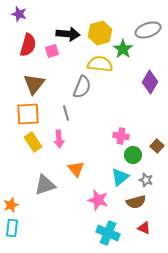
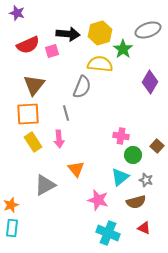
purple star: moved 2 px left, 1 px up
red semicircle: rotated 50 degrees clockwise
brown triangle: moved 1 px down
gray triangle: rotated 10 degrees counterclockwise
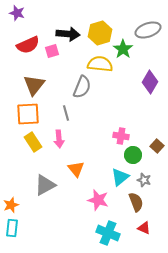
gray star: moved 2 px left
brown semicircle: rotated 96 degrees counterclockwise
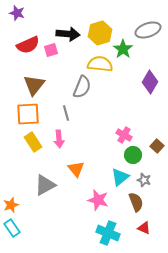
pink square: moved 1 px left, 1 px up
pink cross: moved 3 px right, 1 px up; rotated 21 degrees clockwise
cyan rectangle: rotated 42 degrees counterclockwise
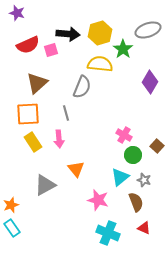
brown triangle: moved 3 px right, 2 px up; rotated 10 degrees clockwise
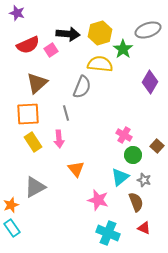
pink square: rotated 16 degrees counterclockwise
gray triangle: moved 10 px left, 2 px down
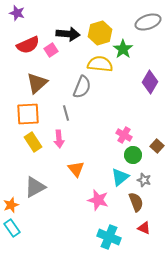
gray ellipse: moved 8 px up
cyan cross: moved 1 px right, 4 px down
